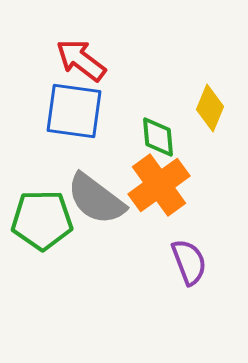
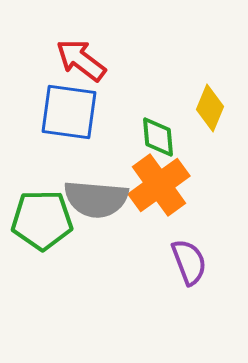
blue square: moved 5 px left, 1 px down
gray semicircle: rotated 32 degrees counterclockwise
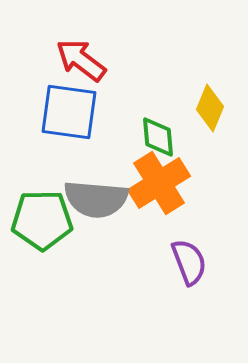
orange cross: moved 2 px up; rotated 4 degrees clockwise
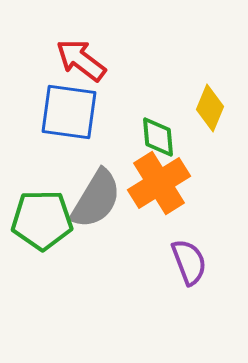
gray semicircle: rotated 64 degrees counterclockwise
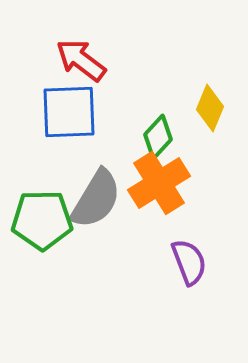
blue square: rotated 10 degrees counterclockwise
green diamond: rotated 48 degrees clockwise
